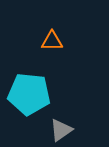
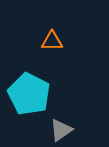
cyan pentagon: rotated 21 degrees clockwise
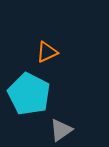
orange triangle: moved 5 px left, 11 px down; rotated 25 degrees counterclockwise
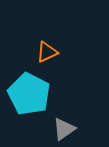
gray triangle: moved 3 px right, 1 px up
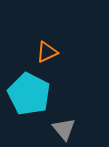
gray triangle: rotated 35 degrees counterclockwise
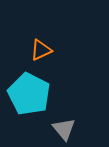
orange triangle: moved 6 px left, 2 px up
